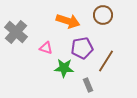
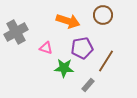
gray cross: rotated 20 degrees clockwise
gray rectangle: rotated 64 degrees clockwise
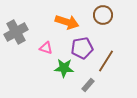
orange arrow: moved 1 px left, 1 px down
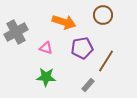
orange arrow: moved 3 px left
green star: moved 18 px left, 9 px down
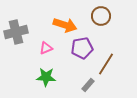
brown circle: moved 2 px left, 1 px down
orange arrow: moved 1 px right, 3 px down
gray cross: rotated 15 degrees clockwise
pink triangle: rotated 40 degrees counterclockwise
brown line: moved 3 px down
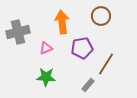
orange arrow: moved 3 px left, 3 px up; rotated 115 degrees counterclockwise
gray cross: moved 2 px right
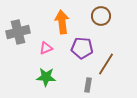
purple pentagon: rotated 15 degrees clockwise
gray rectangle: rotated 32 degrees counterclockwise
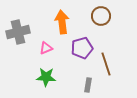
purple pentagon: rotated 20 degrees counterclockwise
brown line: rotated 50 degrees counterclockwise
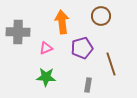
gray cross: rotated 15 degrees clockwise
brown line: moved 5 px right
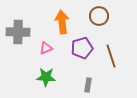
brown circle: moved 2 px left
brown line: moved 8 px up
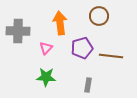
orange arrow: moved 2 px left, 1 px down
gray cross: moved 1 px up
pink triangle: rotated 24 degrees counterclockwise
brown line: rotated 65 degrees counterclockwise
